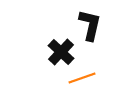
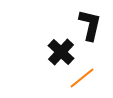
orange line: rotated 20 degrees counterclockwise
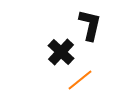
orange line: moved 2 px left, 2 px down
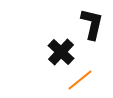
black L-shape: moved 2 px right, 1 px up
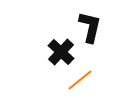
black L-shape: moved 2 px left, 3 px down
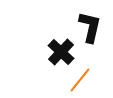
orange line: rotated 12 degrees counterclockwise
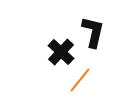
black L-shape: moved 3 px right, 5 px down
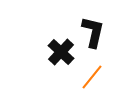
orange line: moved 12 px right, 3 px up
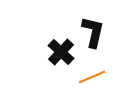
orange line: rotated 28 degrees clockwise
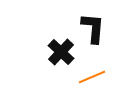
black L-shape: moved 4 px up; rotated 8 degrees counterclockwise
